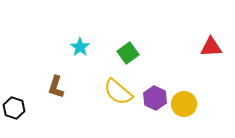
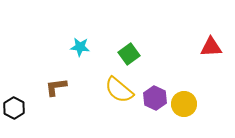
cyan star: rotated 30 degrees counterclockwise
green square: moved 1 px right, 1 px down
brown L-shape: rotated 65 degrees clockwise
yellow semicircle: moved 1 px right, 2 px up
black hexagon: rotated 10 degrees clockwise
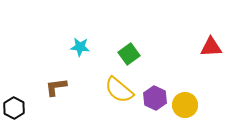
yellow circle: moved 1 px right, 1 px down
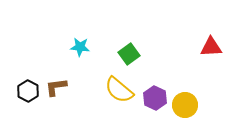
black hexagon: moved 14 px right, 17 px up
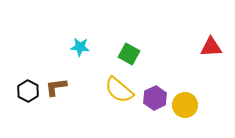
green square: rotated 25 degrees counterclockwise
purple hexagon: rotated 10 degrees clockwise
